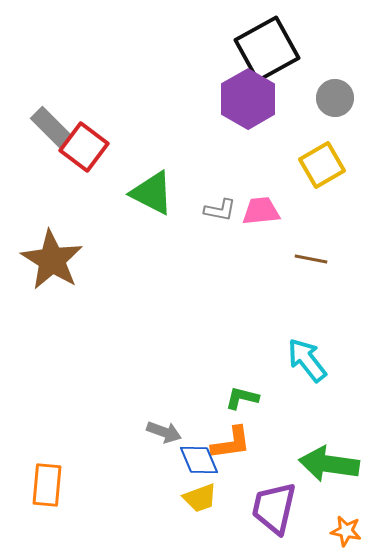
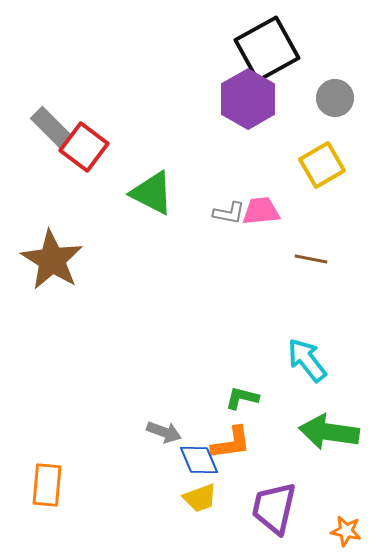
gray L-shape: moved 9 px right, 3 px down
green arrow: moved 32 px up
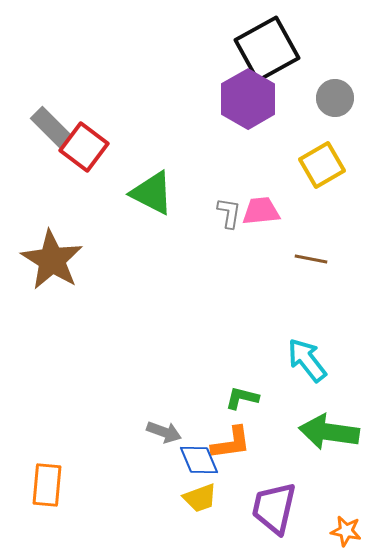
gray L-shape: rotated 92 degrees counterclockwise
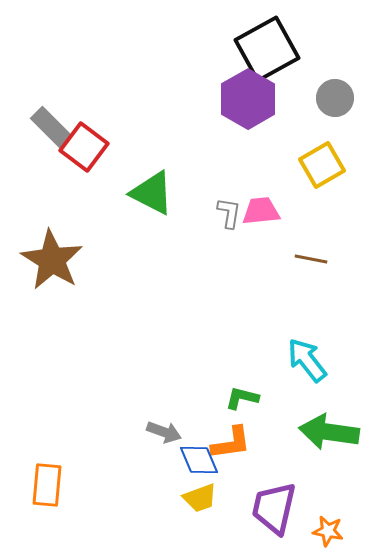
orange star: moved 18 px left
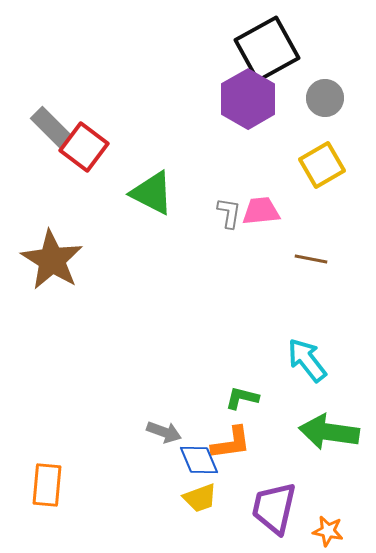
gray circle: moved 10 px left
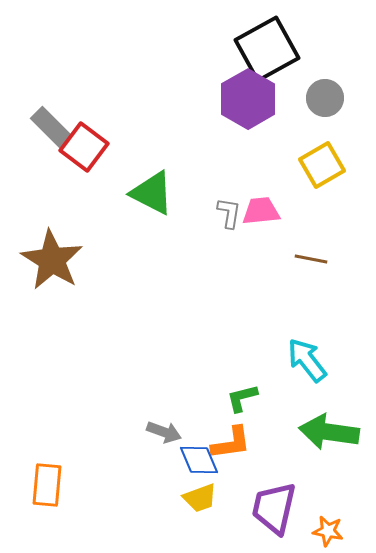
green L-shape: rotated 28 degrees counterclockwise
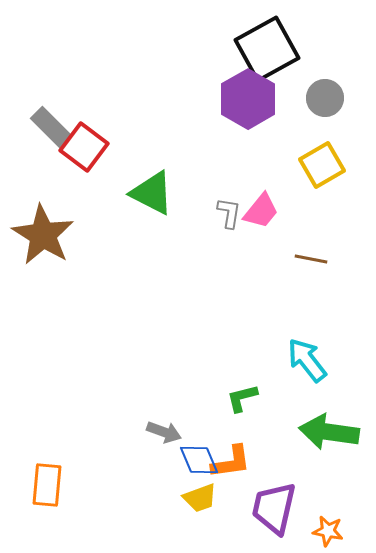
pink trapezoid: rotated 135 degrees clockwise
brown star: moved 9 px left, 25 px up
orange L-shape: moved 19 px down
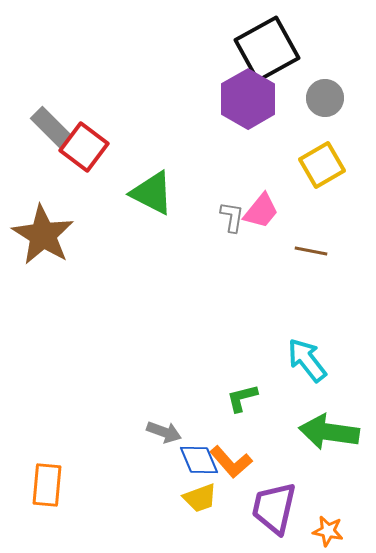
gray L-shape: moved 3 px right, 4 px down
brown line: moved 8 px up
orange L-shape: rotated 57 degrees clockwise
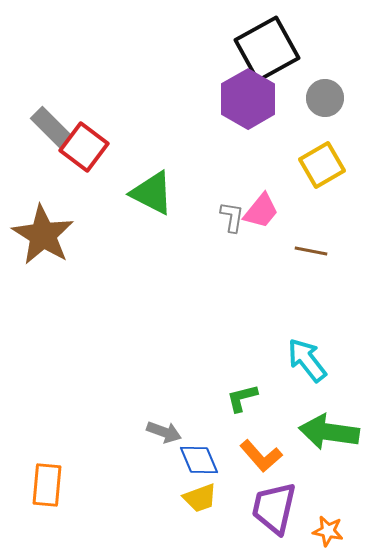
orange L-shape: moved 30 px right, 6 px up
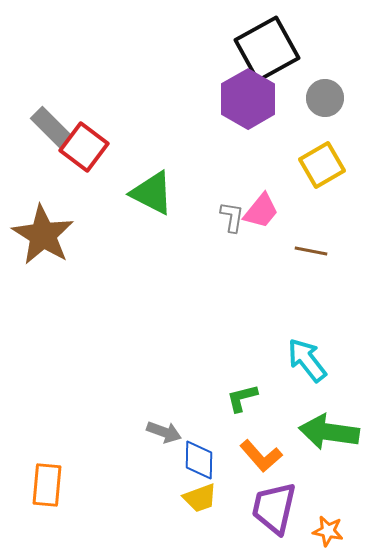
blue diamond: rotated 24 degrees clockwise
